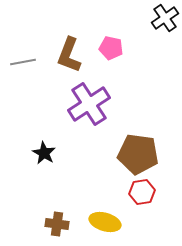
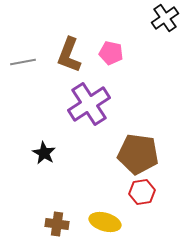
pink pentagon: moved 5 px down
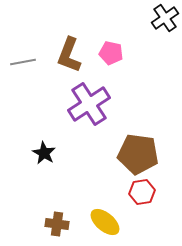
yellow ellipse: rotated 24 degrees clockwise
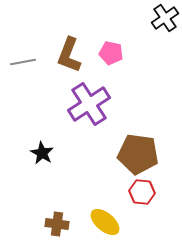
black star: moved 2 px left
red hexagon: rotated 15 degrees clockwise
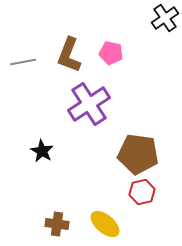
black star: moved 2 px up
red hexagon: rotated 20 degrees counterclockwise
yellow ellipse: moved 2 px down
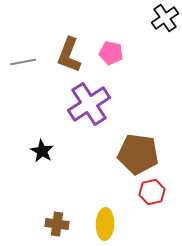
red hexagon: moved 10 px right
yellow ellipse: rotated 52 degrees clockwise
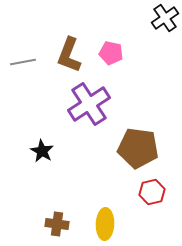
brown pentagon: moved 6 px up
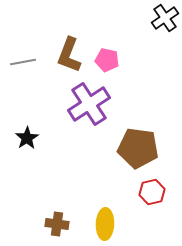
pink pentagon: moved 4 px left, 7 px down
black star: moved 15 px left, 13 px up; rotated 10 degrees clockwise
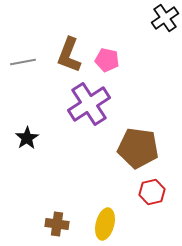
yellow ellipse: rotated 12 degrees clockwise
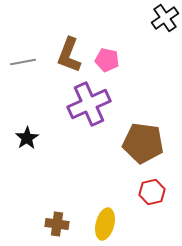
purple cross: rotated 9 degrees clockwise
brown pentagon: moved 5 px right, 5 px up
